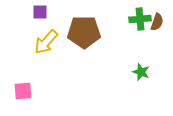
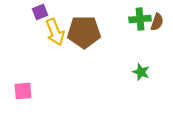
purple square: rotated 21 degrees counterclockwise
yellow arrow: moved 9 px right, 10 px up; rotated 64 degrees counterclockwise
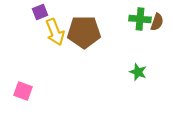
green cross: rotated 10 degrees clockwise
green star: moved 3 px left
pink square: rotated 24 degrees clockwise
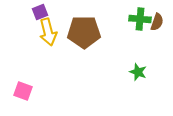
yellow arrow: moved 7 px left; rotated 8 degrees clockwise
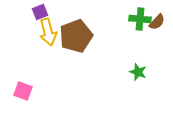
brown semicircle: rotated 24 degrees clockwise
brown pentagon: moved 8 px left, 4 px down; rotated 20 degrees counterclockwise
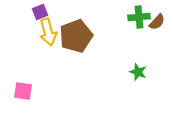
green cross: moved 1 px left, 2 px up; rotated 10 degrees counterclockwise
pink square: rotated 12 degrees counterclockwise
